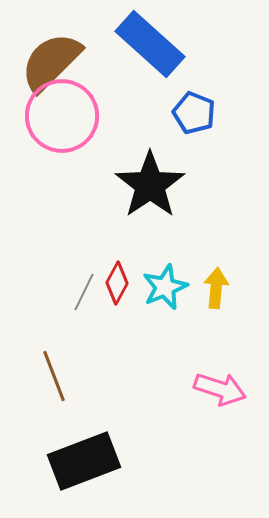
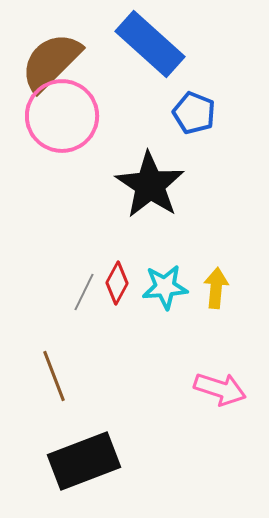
black star: rotated 4 degrees counterclockwise
cyan star: rotated 18 degrees clockwise
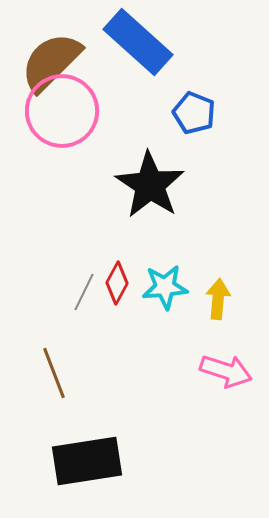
blue rectangle: moved 12 px left, 2 px up
pink circle: moved 5 px up
yellow arrow: moved 2 px right, 11 px down
brown line: moved 3 px up
pink arrow: moved 6 px right, 18 px up
black rectangle: moved 3 px right; rotated 12 degrees clockwise
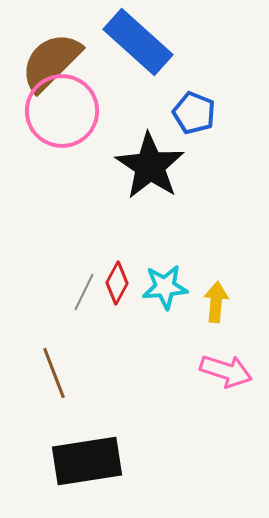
black star: moved 19 px up
yellow arrow: moved 2 px left, 3 px down
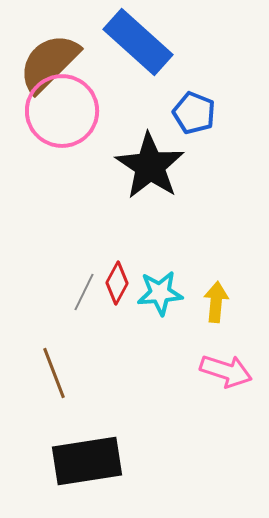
brown semicircle: moved 2 px left, 1 px down
cyan star: moved 5 px left, 6 px down
